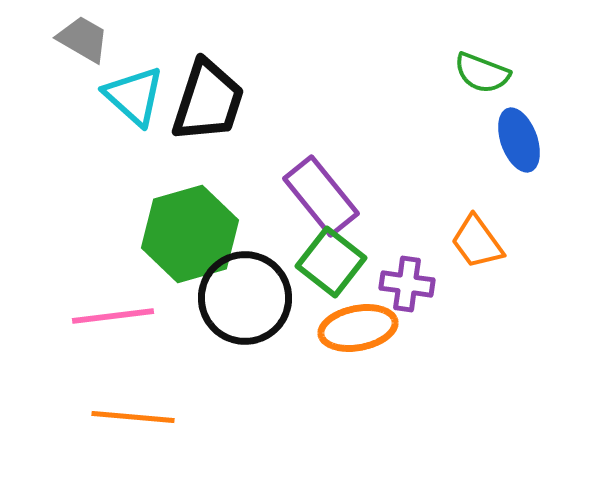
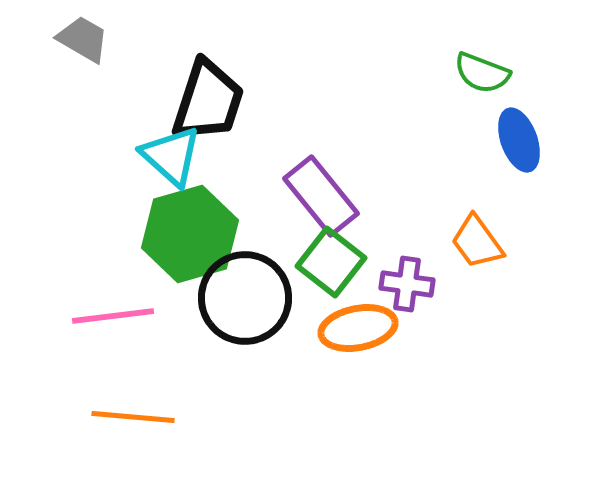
cyan triangle: moved 37 px right, 60 px down
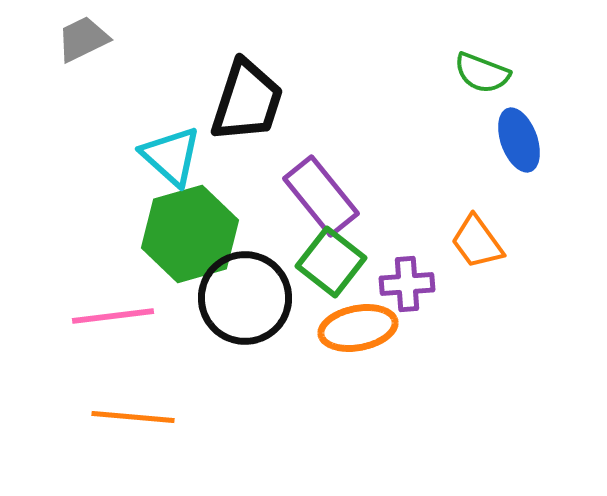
gray trapezoid: rotated 56 degrees counterclockwise
black trapezoid: moved 39 px right
purple cross: rotated 12 degrees counterclockwise
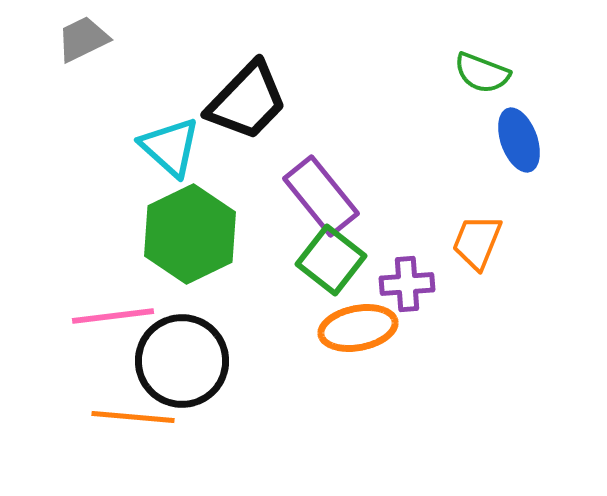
black trapezoid: rotated 26 degrees clockwise
cyan triangle: moved 1 px left, 9 px up
green hexagon: rotated 10 degrees counterclockwise
orange trapezoid: rotated 58 degrees clockwise
green square: moved 2 px up
black circle: moved 63 px left, 63 px down
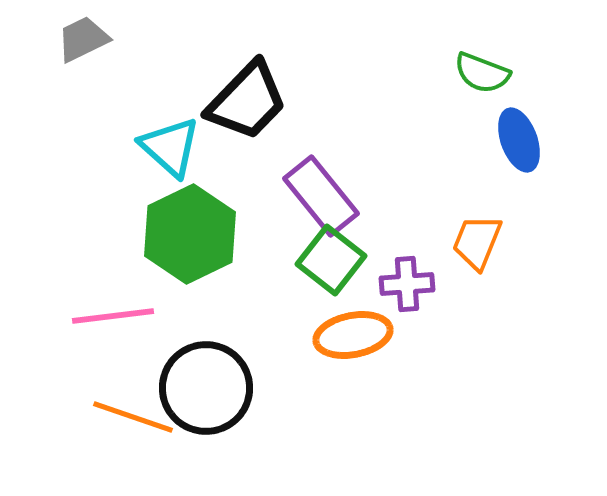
orange ellipse: moved 5 px left, 7 px down
black circle: moved 24 px right, 27 px down
orange line: rotated 14 degrees clockwise
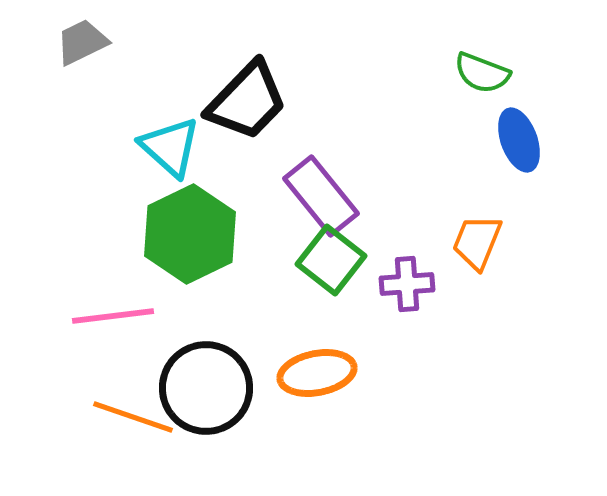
gray trapezoid: moved 1 px left, 3 px down
orange ellipse: moved 36 px left, 38 px down
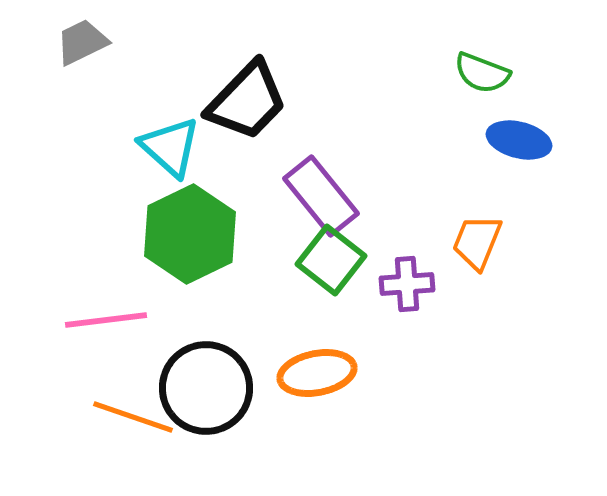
blue ellipse: rotated 56 degrees counterclockwise
pink line: moved 7 px left, 4 px down
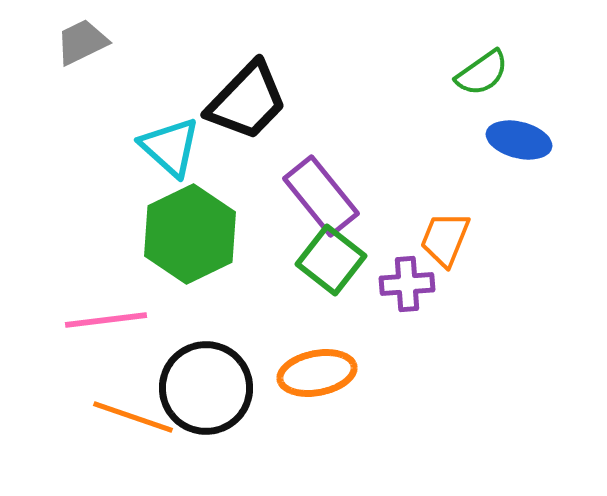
green semicircle: rotated 56 degrees counterclockwise
orange trapezoid: moved 32 px left, 3 px up
